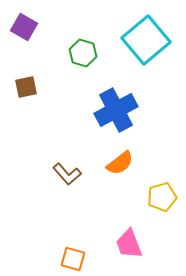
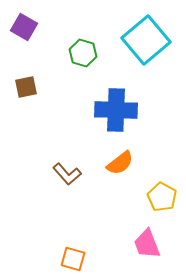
blue cross: rotated 30 degrees clockwise
yellow pentagon: rotated 28 degrees counterclockwise
pink trapezoid: moved 18 px right
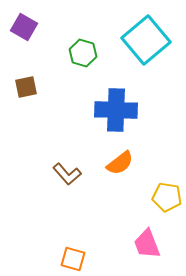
yellow pentagon: moved 5 px right; rotated 20 degrees counterclockwise
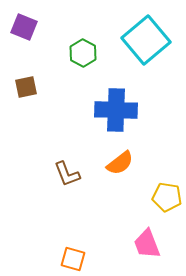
purple square: rotated 8 degrees counterclockwise
green hexagon: rotated 12 degrees clockwise
brown L-shape: rotated 20 degrees clockwise
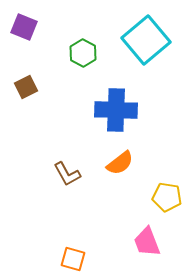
brown square: rotated 15 degrees counterclockwise
brown L-shape: rotated 8 degrees counterclockwise
pink trapezoid: moved 2 px up
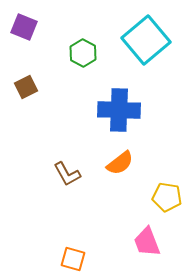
blue cross: moved 3 px right
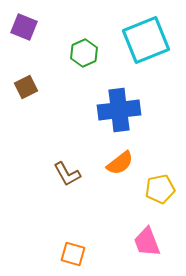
cyan square: rotated 18 degrees clockwise
green hexagon: moved 1 px right; rotated 8 degrees clockwise
blue cross: rotated 9 degrees counterclockwise
yellow pentagon: moved 7 px left, 8 px up; rotated 20 degrees counterclockwise
orange square: moved 5 px up
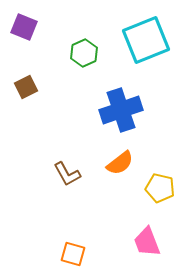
blue cross: moved 2 px right; rotated 12 degrees counterclockwise
yellow pentagon: moved 1 px up; rotated 24 degrees clockwise
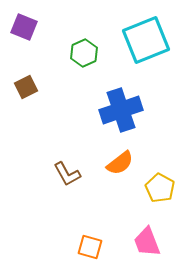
yellow pentagon: rotated 16 degrees clockwise
orange square: moved 17 px right, 7 px up
